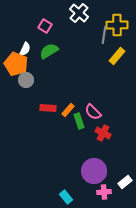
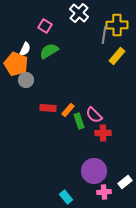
pink semicircle: moved 1 px right, 3 px down
red cross: rotated 28 degrees counterclockwise
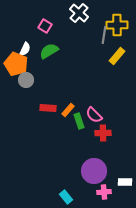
white rectangle: rotated 40 degrees clockwise
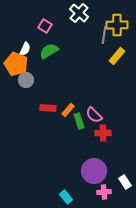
white rectangle: rotated 56 degrees clockwise
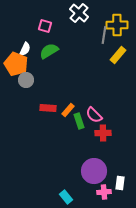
pink square: rotated 16 degrees counterclockwise
yellow rectangle: moved 1 px right, 1 px up
white rectangle: moved 5 px left, 1 px down; rotated 40 degrees clockwise
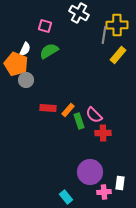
white cross: rotated 12 degrees counterclockwise
purple circle: moved 4 px left, 1 px down
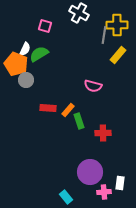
green semicircle: moved 10 px left, 3 px down
pink semicircle: moved 1 px left, 29 px up; rotated 30 degrees counterclockwise
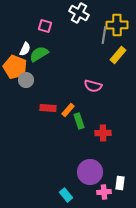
orange pentagon: moved 1 px left, 3 px down
cyan rectangle: moved 2 px up
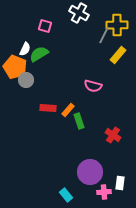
gray line: rotated 18 degrees clockwise
red cross: moved 10 px right, 2 px down; rotated 35 degrees clockwise
